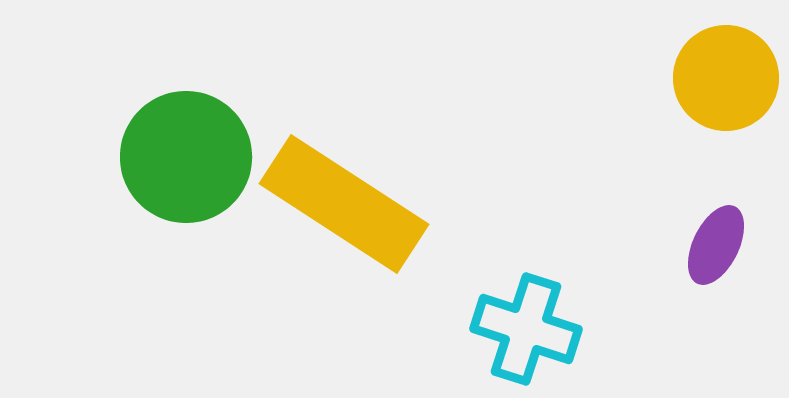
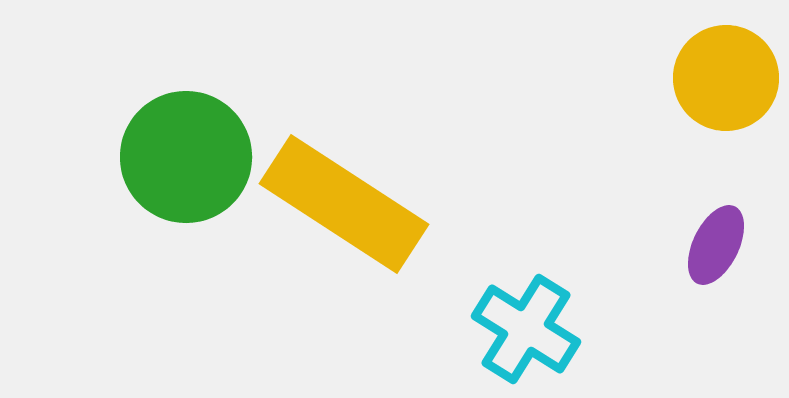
cyan cross: rotated 14 degrees clockwise
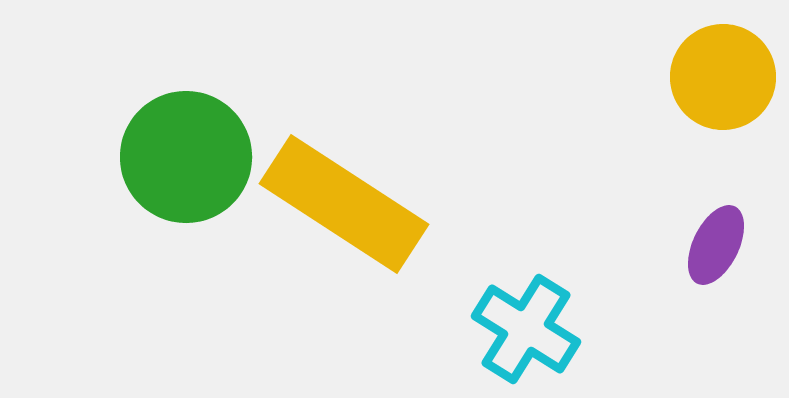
yellow circle: moved 3 px left, 1 px up
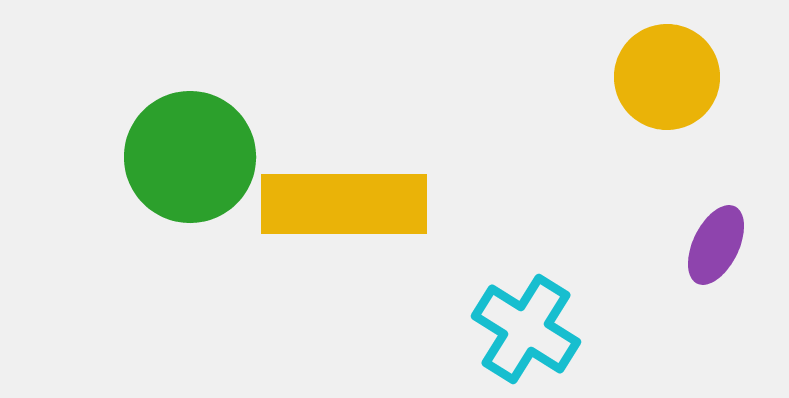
yellow circle: moved 56 px left
green circle: moved 4 px right
yellow rectangle: rotated 33 degrees counterclockwise
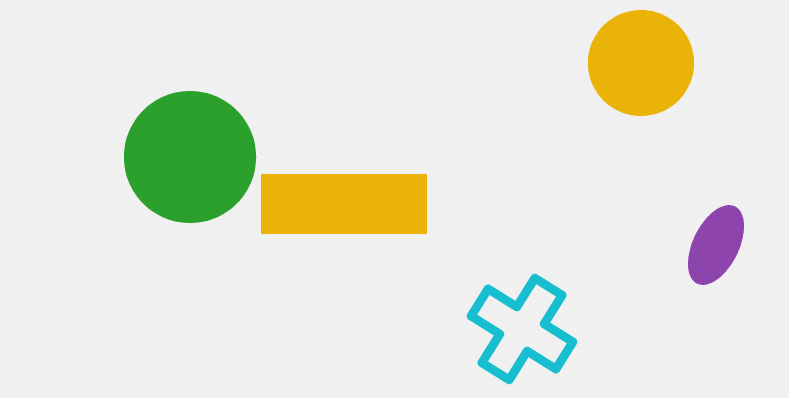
yellow circle: moved 26 px left, 14 px up
cyan cross: moved 4 px left
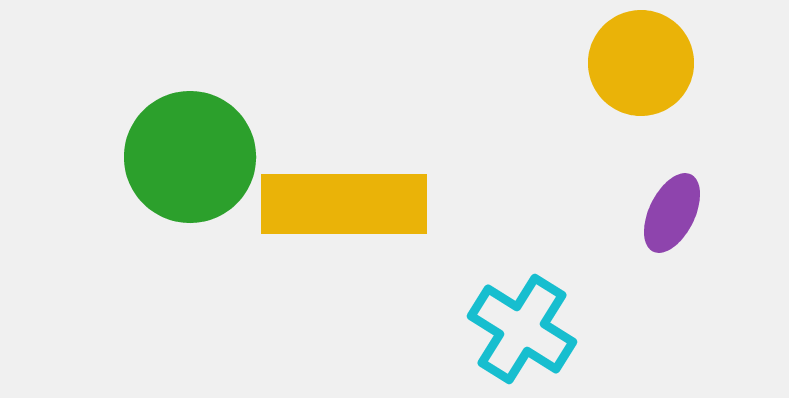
purple ellipse: moved 44 px left, 32 px up
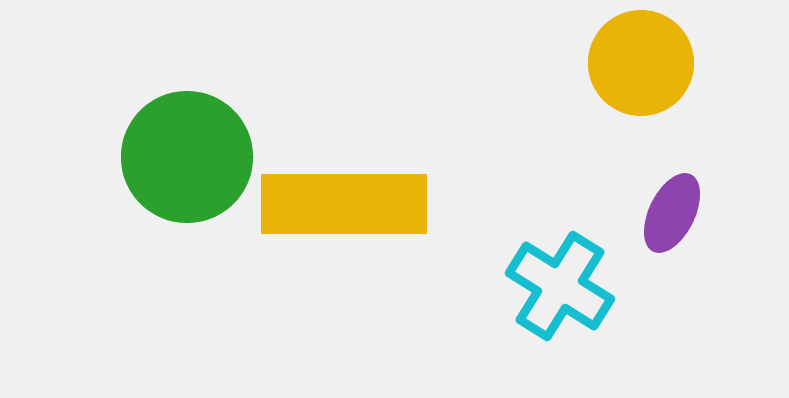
green circle: moved 3 px left
cyan cross: moved 38 px right, 43 px up
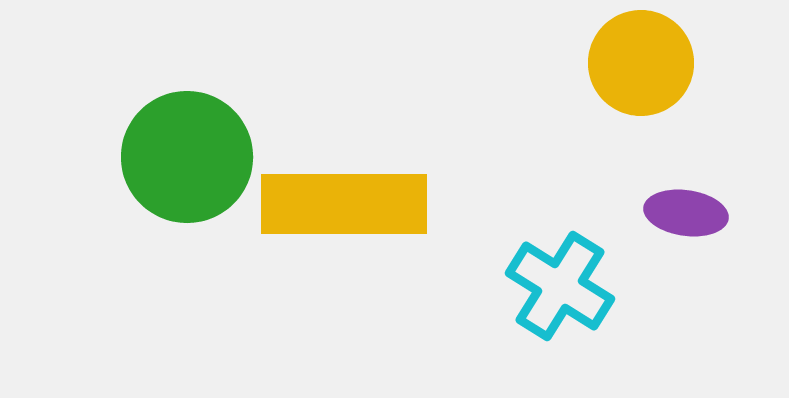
purple ellipse: moved 14 px right; rotated 72 degrees clockwise
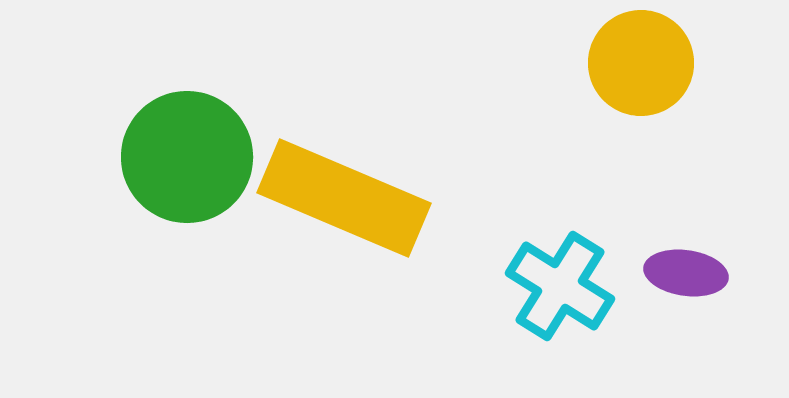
yellow rectangle: moved 6 px up; rotated 23 degrees clockwise
purple ellipse: moved 60 px down
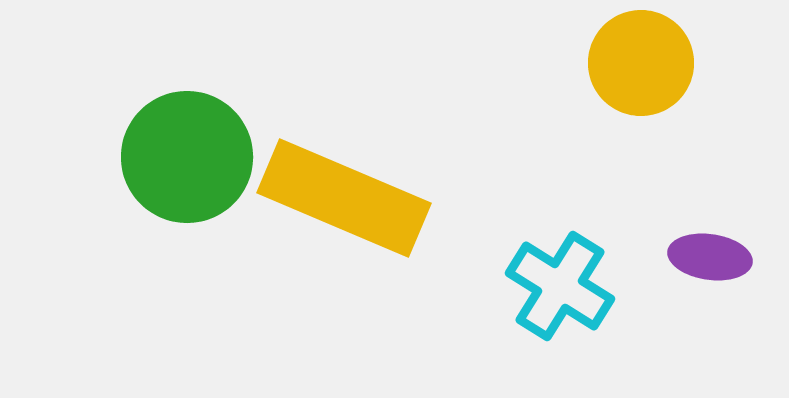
purple ellipse: moved 24 px right, 16 px up
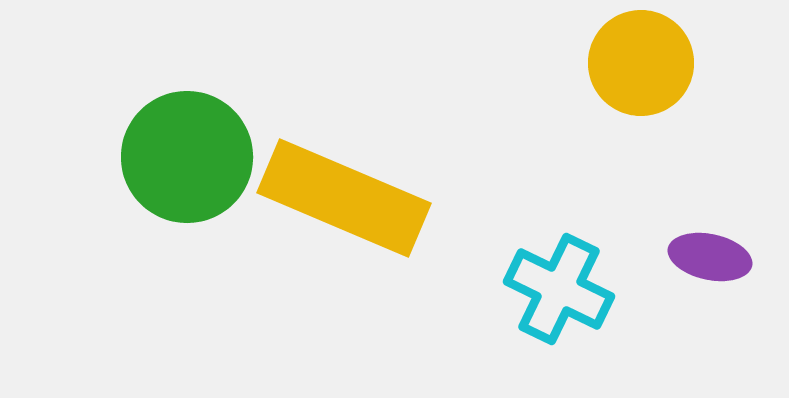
purple ellipse: rotated 4 degrees clockwise
cyan cross: moved 1 px left, 3 px down; rotated 6 degrees counterclockwise
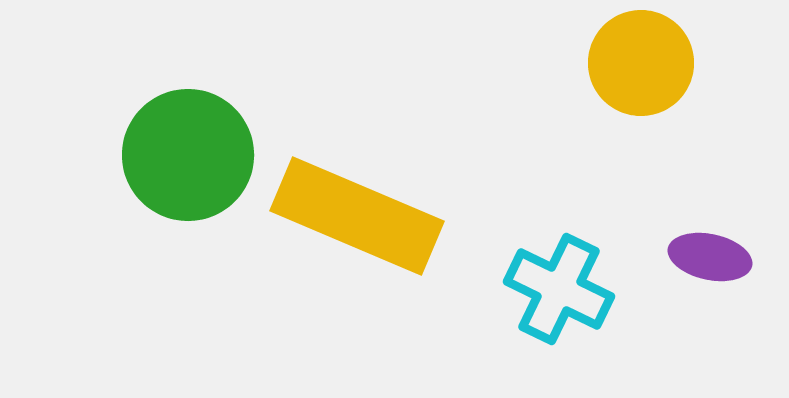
green circle: moved 1 px right, 2 px up
yellow rectangle: moved 13 px right, 18 px down
